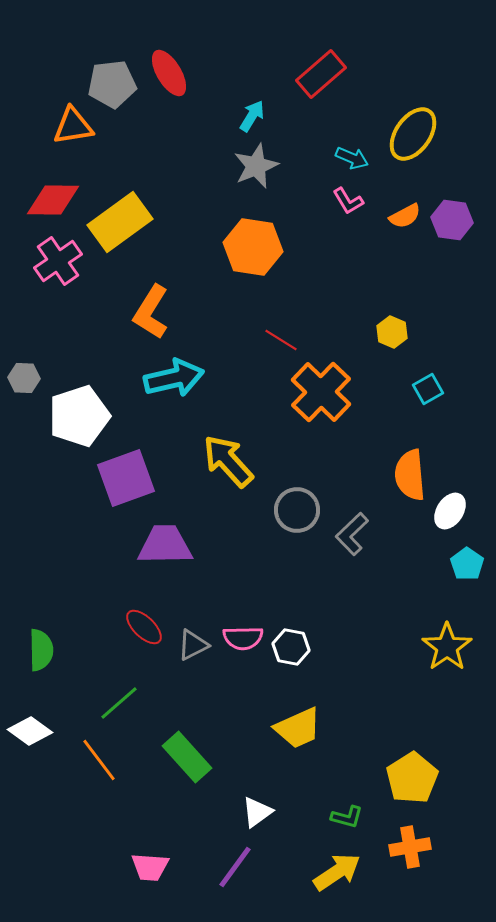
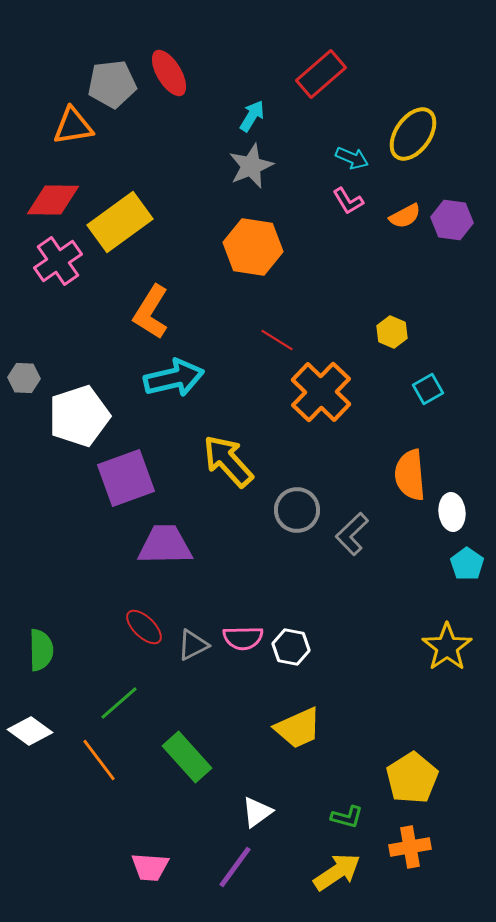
gray star at (256, 166): moved 5 px left
red line at (281, 340): moved 4 px left
white ellipse at (450, 511): moved 2 px right, 1 px down; rotated 39 degrees counterclockwise
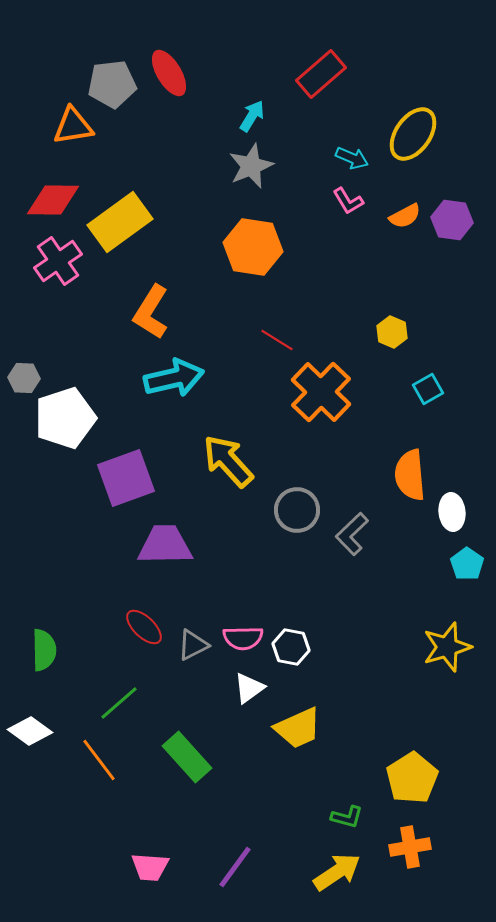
white pentagon at (79, 416): moved 14 px left, 2 px down
yellow star at (447, 647): rotated 18 degrees clockwise
green semicircle at (41, 650): moved 3 px right
white triangle at (257, 812): moved 8 px left, 124 px up
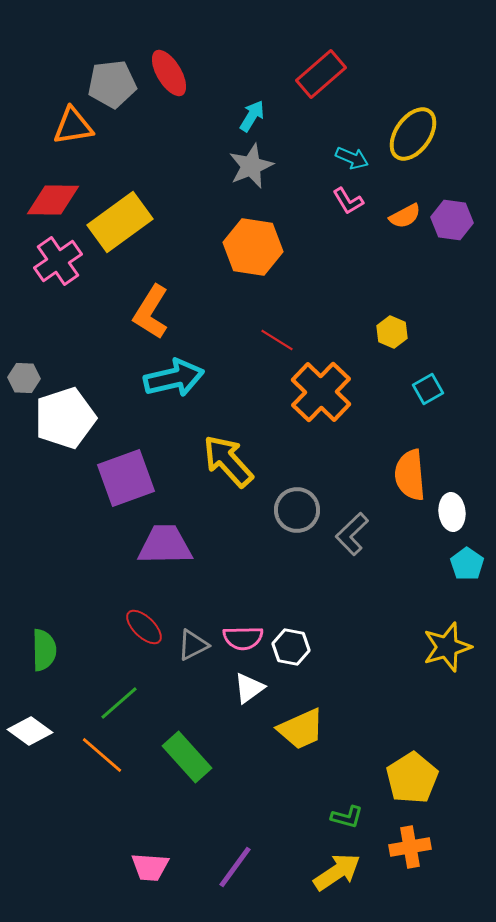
yellow trapezoid at (298, 728): moved 3 px right, 1 px down
orange line at (99, 760): moved 3 px right, 5 px up; rotated 12 degrees counterclockwise
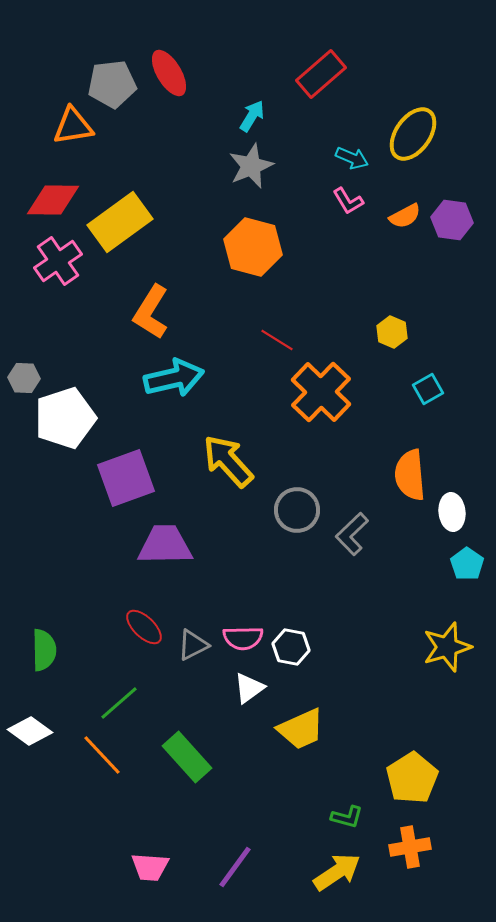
orange hexagon at (253, 247): rotated 6 degrees clockwise
orange line at (102, 755): rotated 6 degrees clockwise
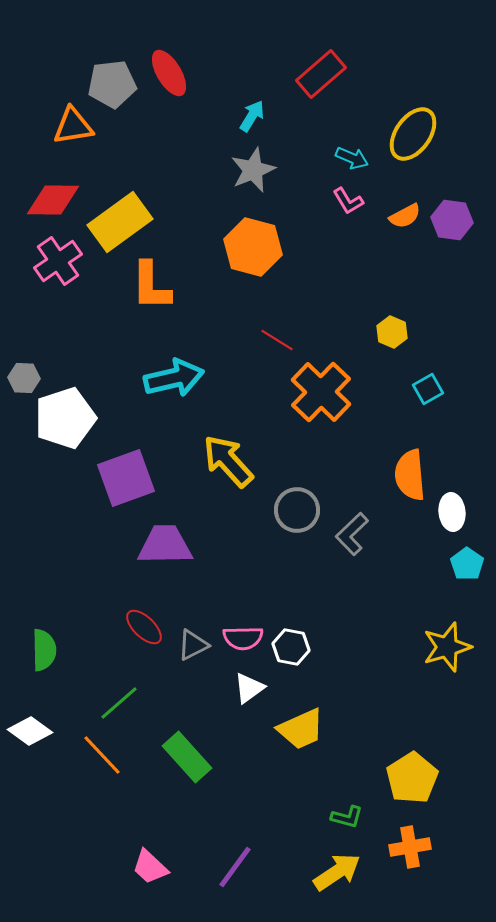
gray star at (251, 166): moved 2 px right, 4 px down
orange L-shape at (151, 312): moved 26 px up; rotated 32 degrees counterclockwise
pink trapezoid at (150, 867): rotated 39 degrees clockwise
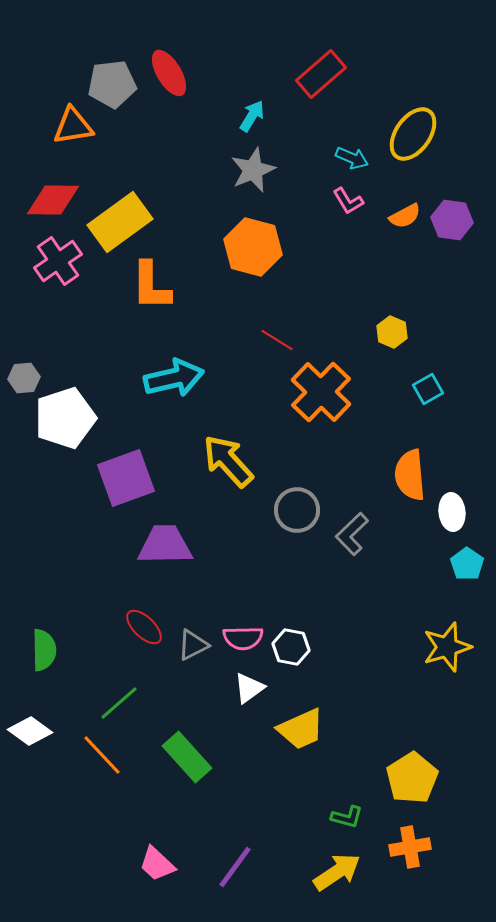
gray hexagon at (24, 378): rotated 8 degrees counterclockwise
pink trapezoid at (150, 867): moved 7 px right, 3 px up
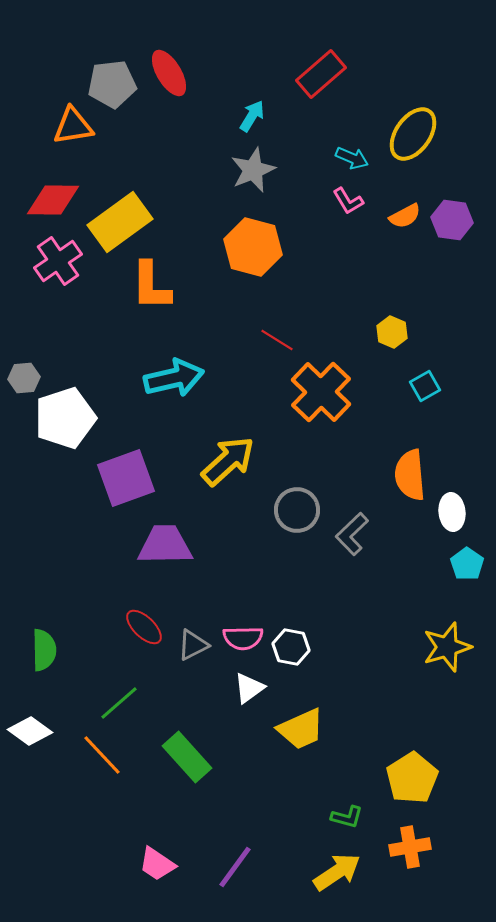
cyan square at (428, 389): moved 3 px left, 3 px up
yellow arrow at (228, 461): rotated 90 degrees clockwise
pink trapezoid at (157, 864): rotated 9 degrees counterclockwise
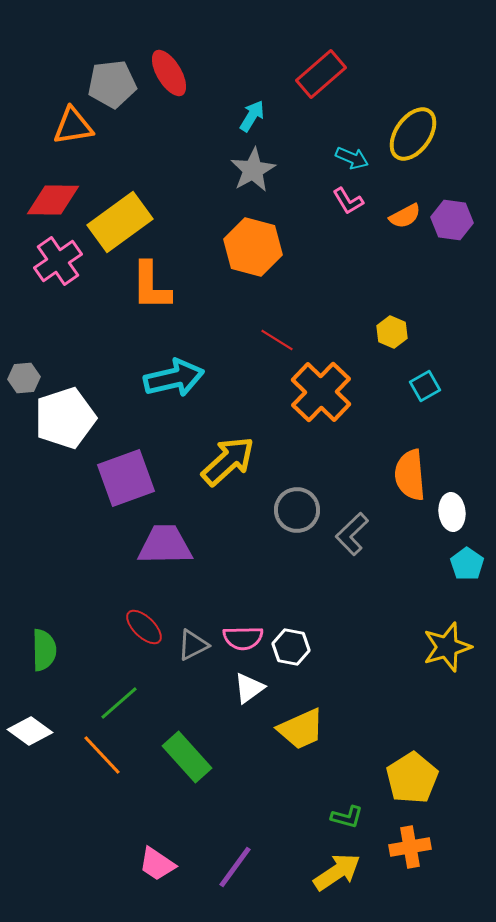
gray star at (253, 170): rotated 6 degrees counterclockwise
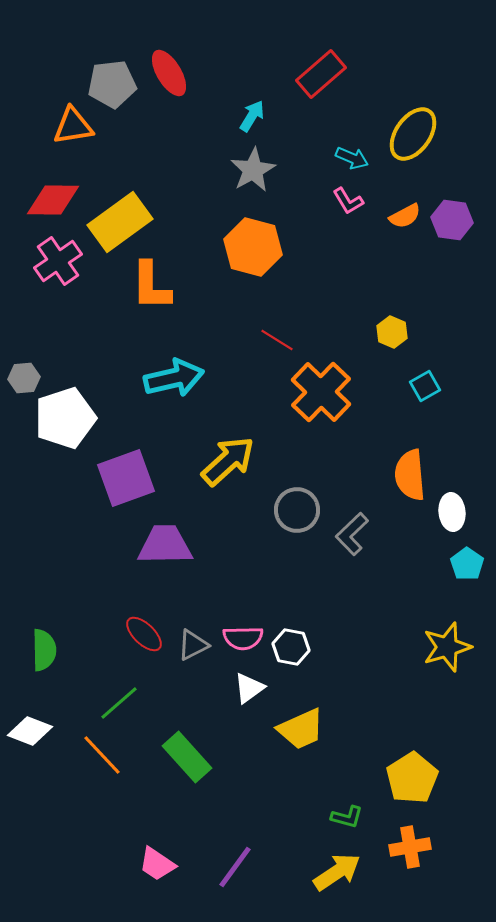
red ellipse at (144, 627): moved 7 px down
white diamond at (30, 731): rotated 15 degrees counterclockwise
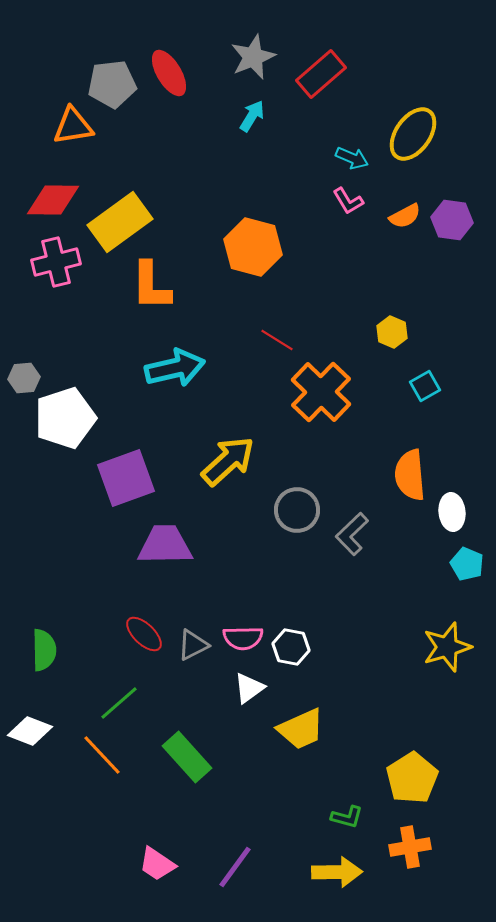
gray star at (253, 170): moved 113 px up; rotated 6 degrees clockwise
pink cross at (58, 261): moved 2 px left, 1 px down; rotated 21 degrees clockwise
cyan arrow at (174, 378): moved 1 px right, 10 px up
cyan pentagon at (467, 564): rotated 12 degrees counterclockwise
yellow arrow at (337, 872): rotated 33 degrees clockwise
